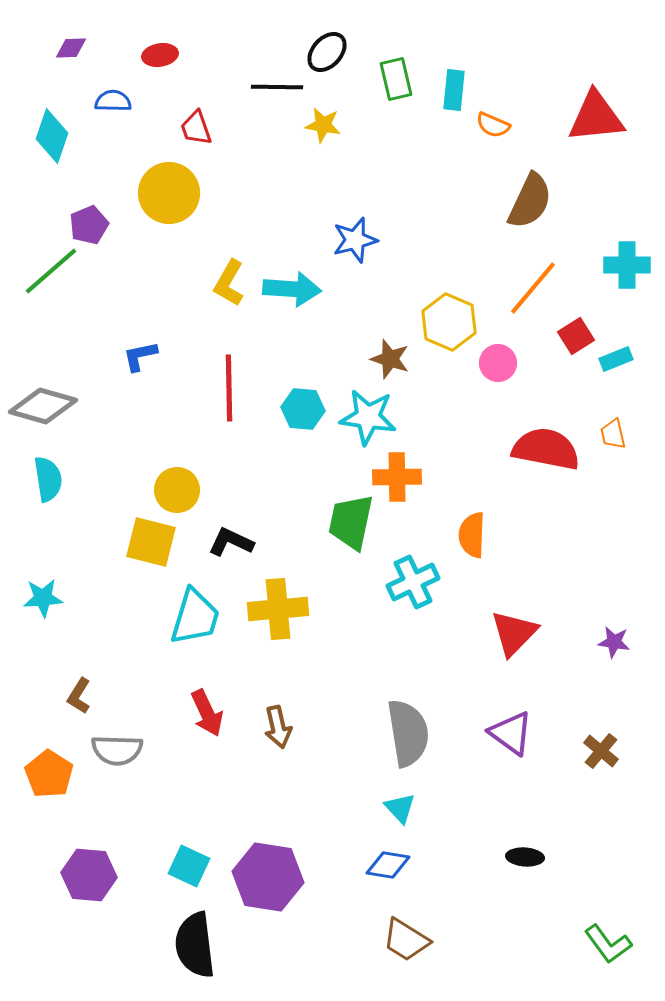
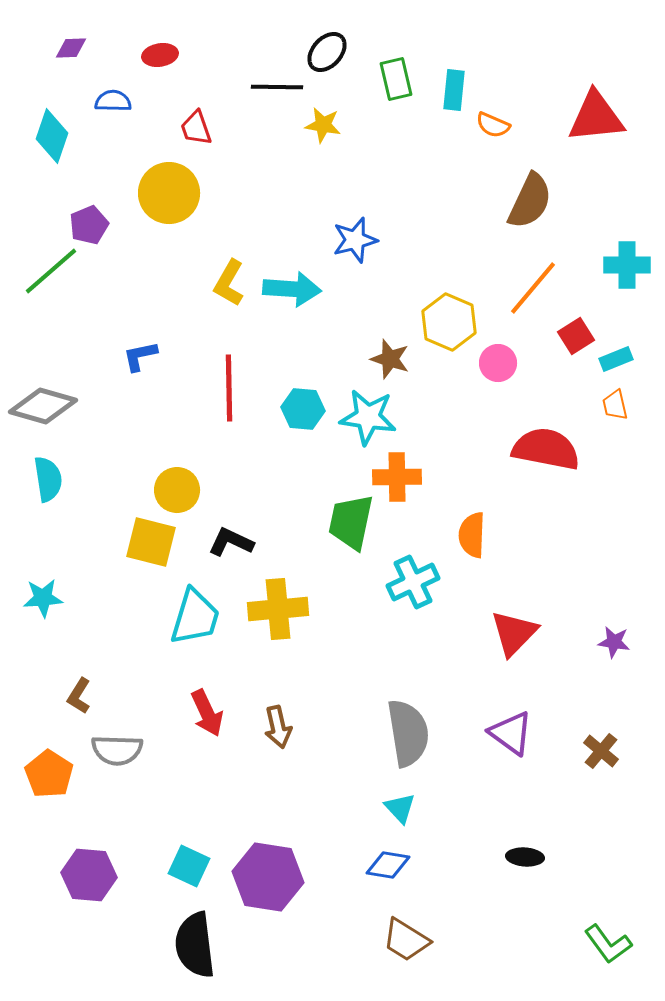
orange trapezoid at (613, 434): moved 2 px right, 29 px up
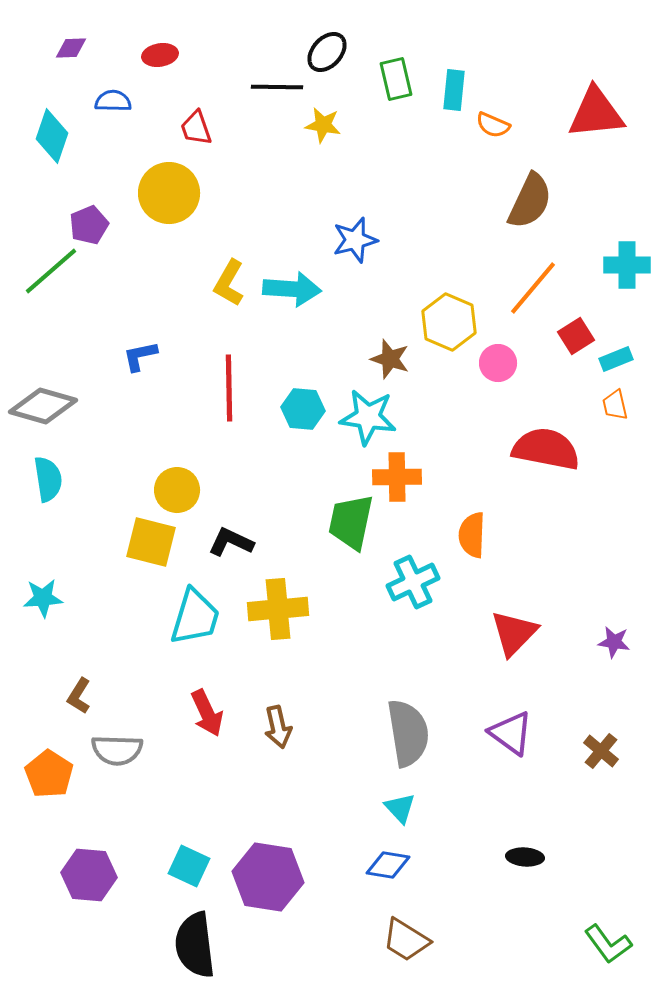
red triangle at (596, 117): moved 4 px up
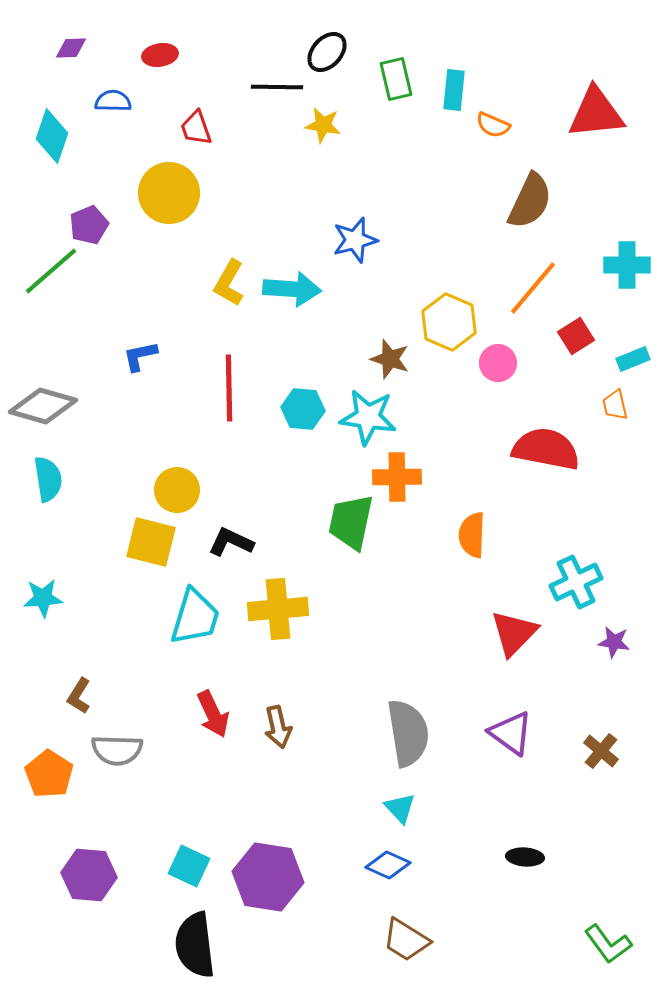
cyan rectangle at (616, 359): moved 17 px right
cyan cross at (413, 582): moved 163 px right
red arrow at (207, 713): moved 6 px right, 1 px down
blue diamond at (388, 865): rotated 15 degrees clockwise
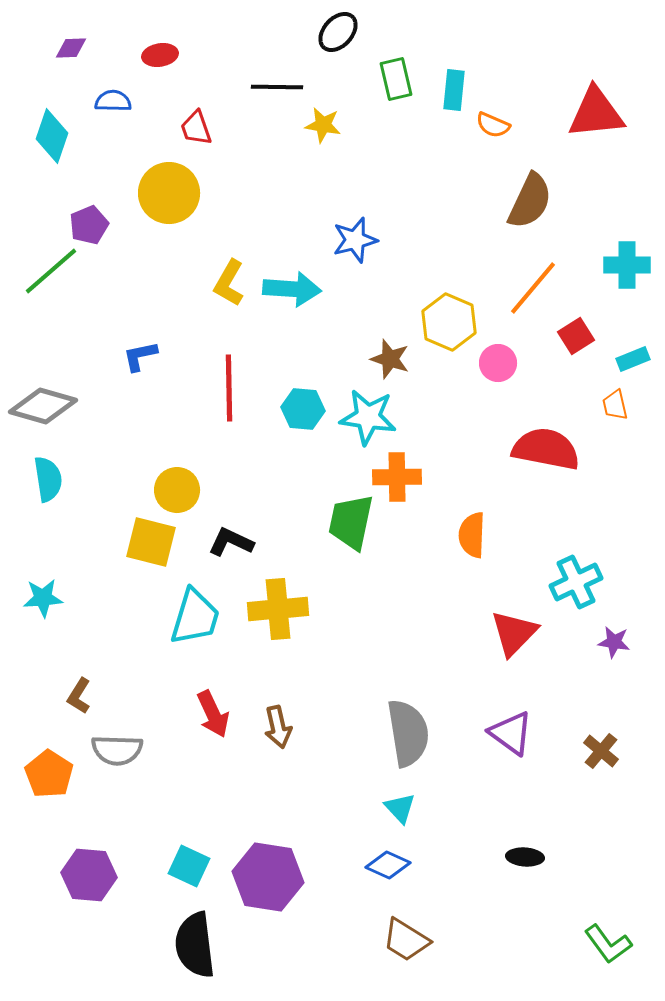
black ellipse at (327, 52): moved 11 px right, 20 px up
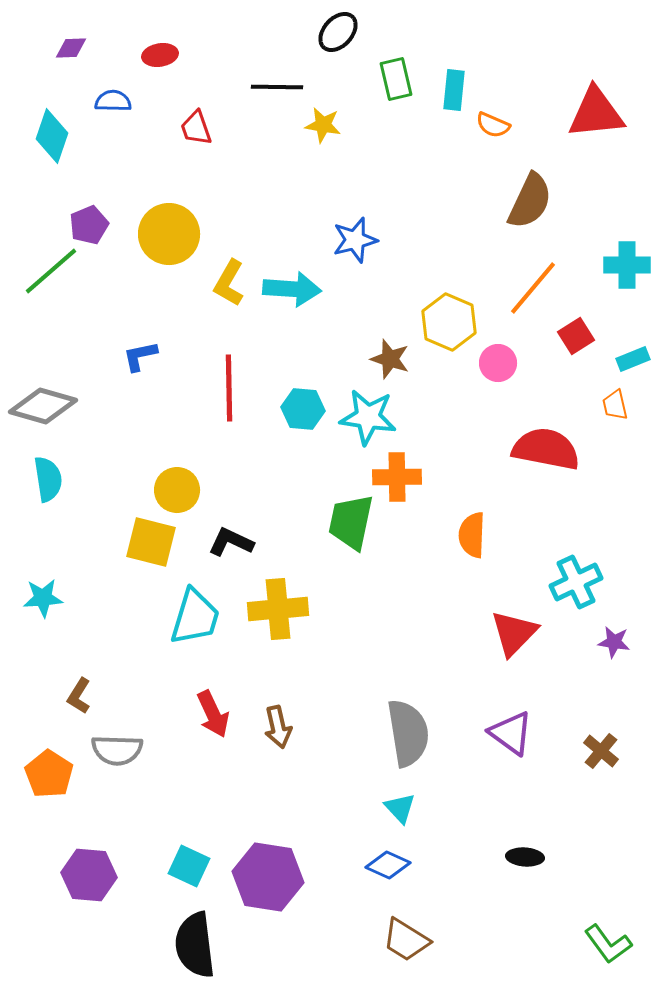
yellow circle at (169, 193): moved 41 px down
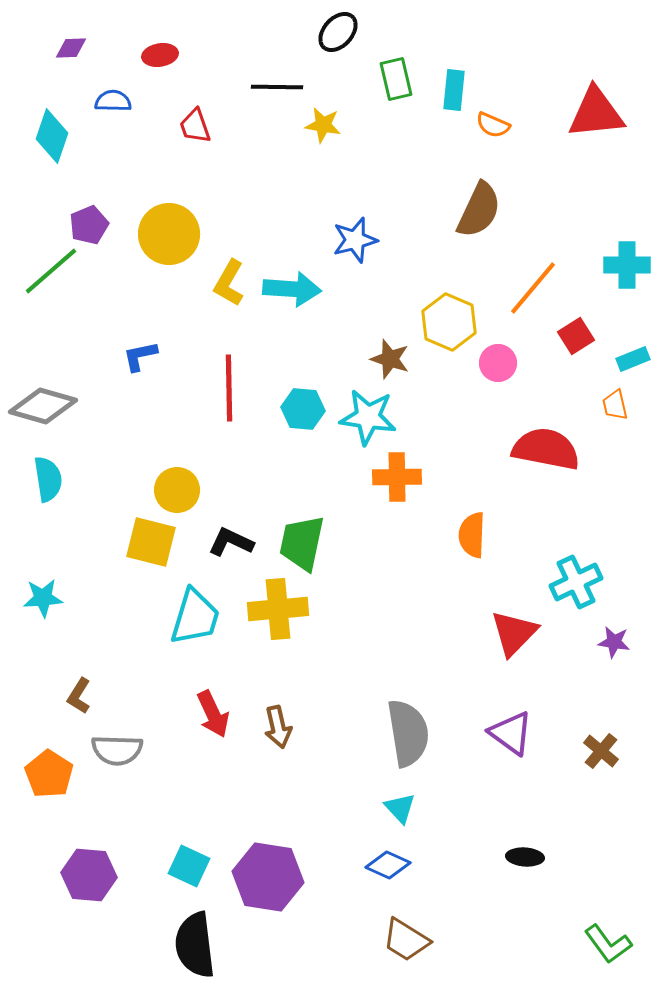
red trapezoid at (196, 128): moved 1 px left, 2 px up
brown semicircle at (530, 201): moved 51 px left, 9 px down
green trapezoid at (351, 522): moved 49 px left, 21 px down
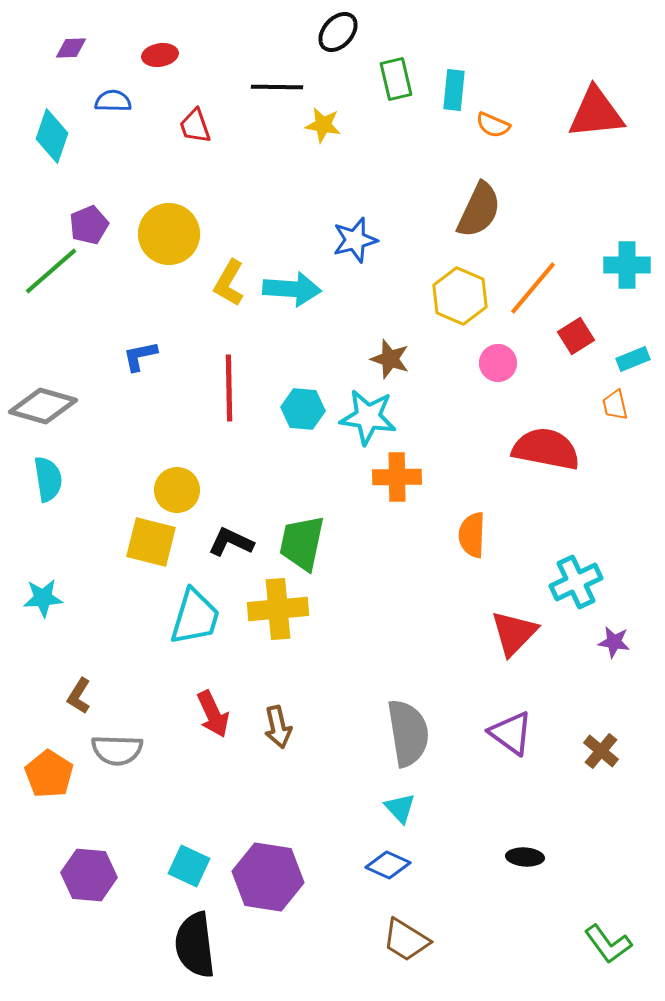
yellow hexagon at (449, 322): moved 11 px right, 26 px up
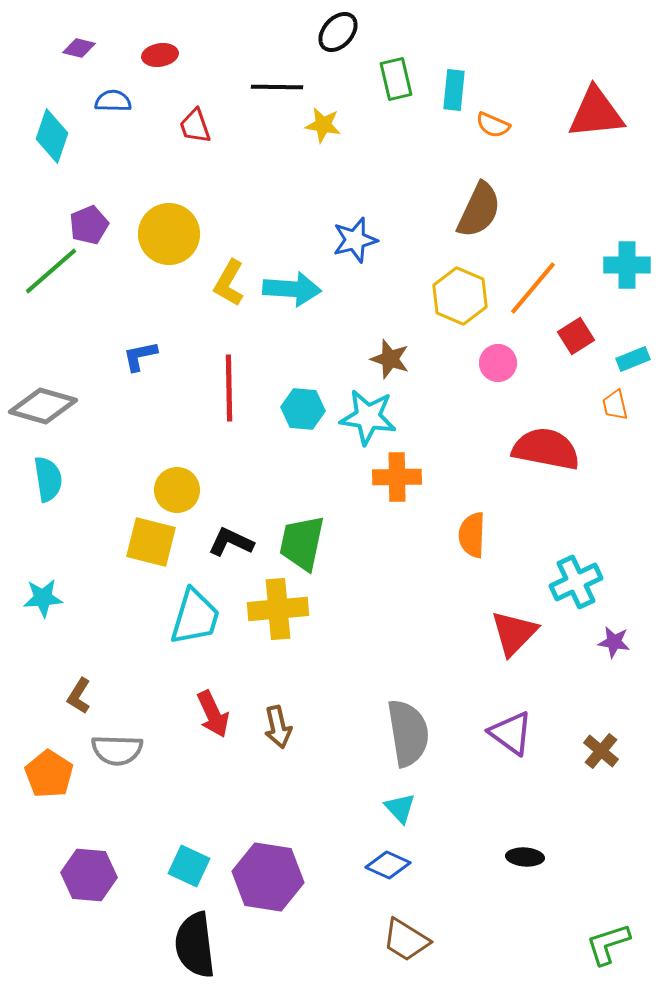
purple diamond at (71, 48): moved 8 px right; rotated 16 degrees clockwise
green L-shape at (608, 944): rotated 108 degrees clockwise
